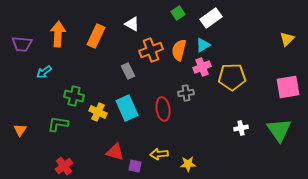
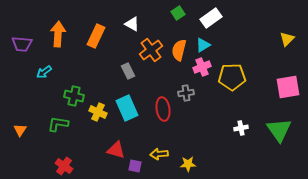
orange cross: rotated 15 degrees counterclockwise
red triangle: moved 1 px right, 2 px up
red cross: rotated 18 degrees counterclockwise
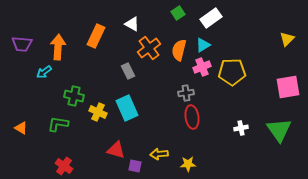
orange arrow: moved 13 px down
orange cross: moved 2 px left, 2 px up
yellow pentagon: moved 5 px up
red ellipse: moved 29 px right, 8 px down
orange triangle: moved 1 px right, 2 px up; rotated 32 degrees counterclockwise
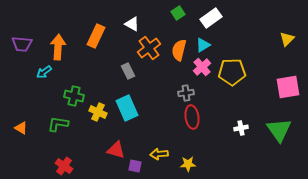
pink cross: rotated 18 degrees counterclockwise
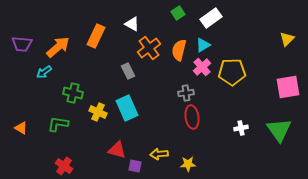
orange arrow: rotated 45 degrees clockwise
green cross: moved 1 px left, 3 px up
red triangle: moved 1 px right
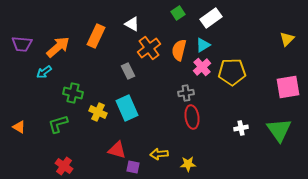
green L-shape: rotated 25 degrees counterclockwise
orange triangle: moved 2 px left, 1 px up
purple square: moved 2 px left, 1 px down
